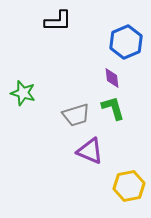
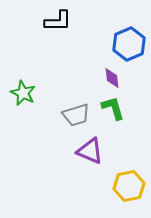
blue hexagon: moved 3 px right, 2 px down
green star: rotated 10 degrees clockwise
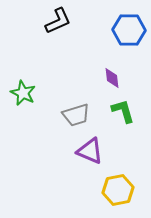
black L-shape: rotated 24 degrees counterclockwise
blue hexagon: moved 14 px up; rotated 24 degrees clockwise
green L-shape: moved 10 px right, 3 px down
yellow hexagon: moved 11 px left, 4 px down
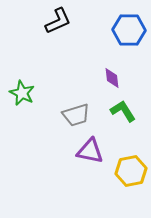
green star: moved 1 px left
green L-shape: rotated 16 degrees counterclockwise
purple triangle: rotated 12 degrees counterclockwise
yellow hexagon: moved 13 px right, 19 px up
